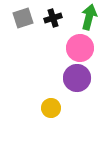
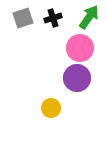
green arrow: rotated 20 degrees clockwise
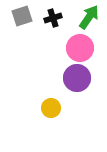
gray square: moved 1 px left, 2 px up
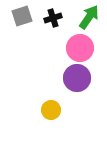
yellow circle: moved 2 px down
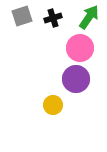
purple circle: moved 1 px left, 1 px down
yellow circle: moved 2 px right, 5 px up
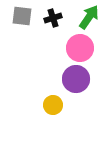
gray square: rotated 25 degrees clockwise
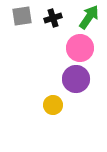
gray square: rotated 15 degrees counterclockwise
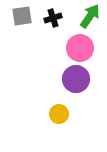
green arrow: moved 1 px right, 1 px up
yellow circle: moved 6 px right, 9 px down
